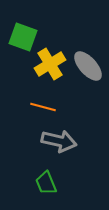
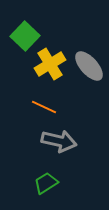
green square: moved 2 px right, 1 px up; rotated 24 degrees clockwise
gray ellipse: moved 1 px right
orange line: moved 1 px right; rotated 10 degrees clockwise
green trapezoid: rotated 80 degrees clockwise
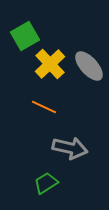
green square: rotated 16 degrees clockwise
yellow cross: rotated 12 degrees counterclockwise
gray arrow: moved 11 px right, 7 px down
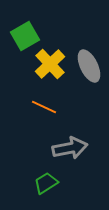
gray ellipse: rotated 16 degrees clockwise
gray arrow: rotated 24 degrees counterclockwise
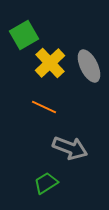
green square: moved 1 px left, 1 px up
yellow cross: moved 1 px up
gray arrow: rotated 32 degrees clockwise
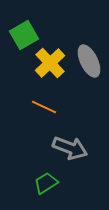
gray ellipse: moved 5 px up
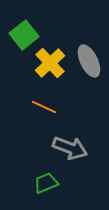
green square: rotated 8 degrees counterclockwise
green trapezoid: rotated 10 degrees clockwise
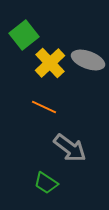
gray ellipse: moved 1 px left, 1 px up; rotated 44 degrees counterclockwise
gray arrow: rotated 16 degrees clockwise
green trapezoid: rotated 125 degrees counterclockwise
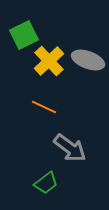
green square: rotated 12 degrees clockwise
yellow cross: moved 1 px left, 2 px up
green trapezoid: rotated 70 degrees counterclockwise
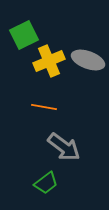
yellow cross: rotated 20 degrees clockwise
orange line: rotated 15 degrees counterclockwise
gray arrow: moved 6 px left, 1 px up
